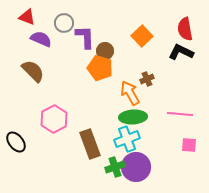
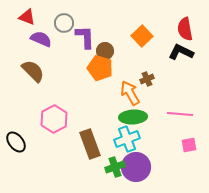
pink square: rotated 14 degrees counterclockwise
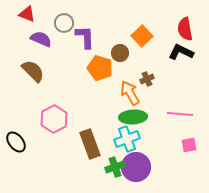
red triangle: moved 3 px up
brown circle: moved 15 px right, 2 px down
